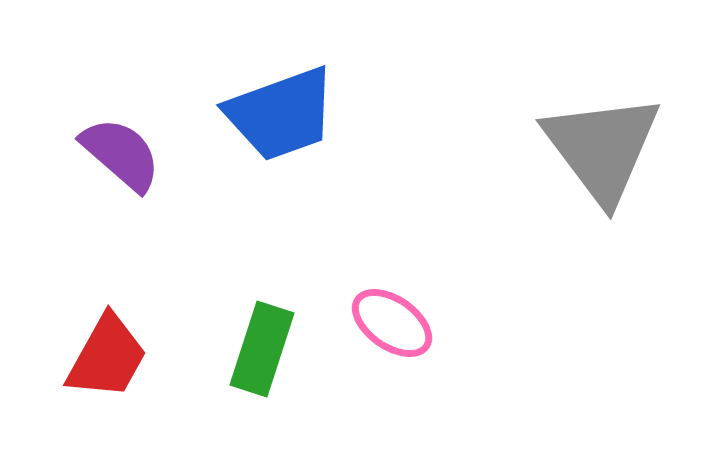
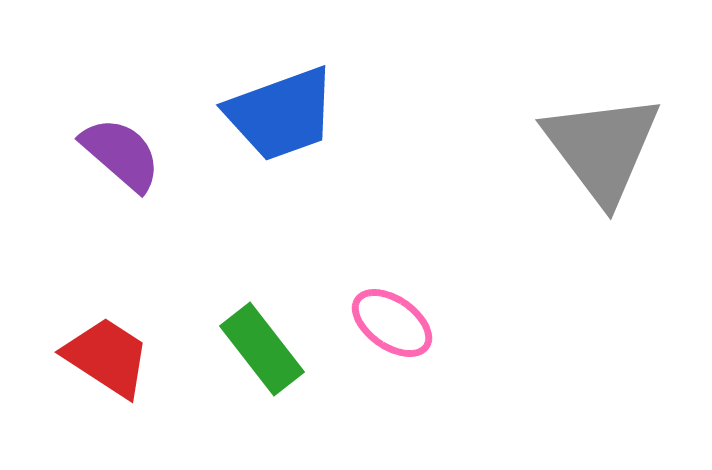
green rectangle: rotated 56 degrees counterclockwise
red trapezoid: rotated 86 degrees counterclockwise
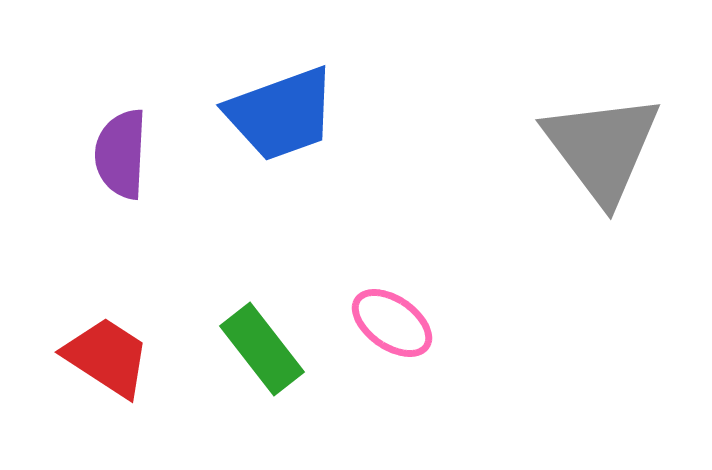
purple semicircle: rotated 128 degrees counterclockwise
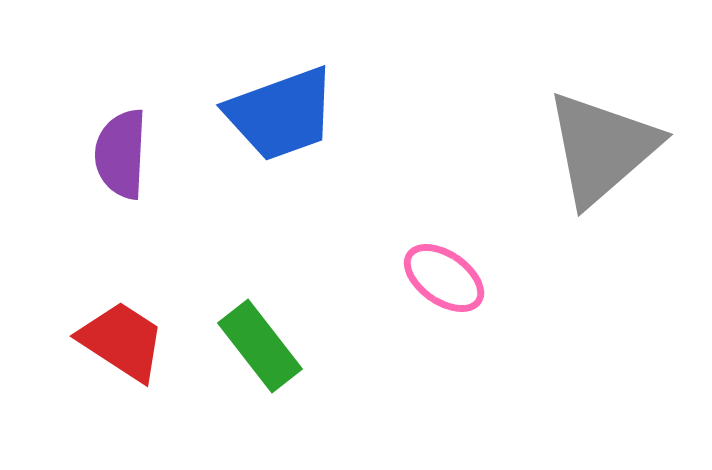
gray triangle: rotated 26 degrees clockwise
pink ellipse: moved 52 px right, 45 px up
green rectangle: moved 2 px left, 3 px up
red trapezoid: moved 15 px right, 16 px up
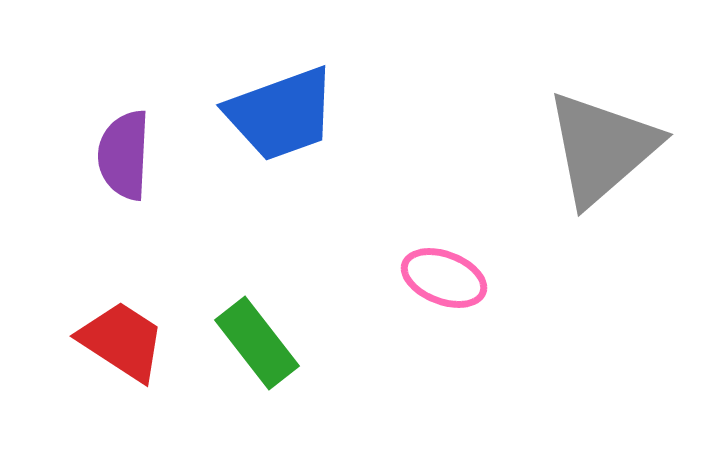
purple semicircle: moved 3 px right, 1 px down
pink ellipse: rotated 14 degrees counterclockwise
green rectangle: moved 3 px left, 3 px up
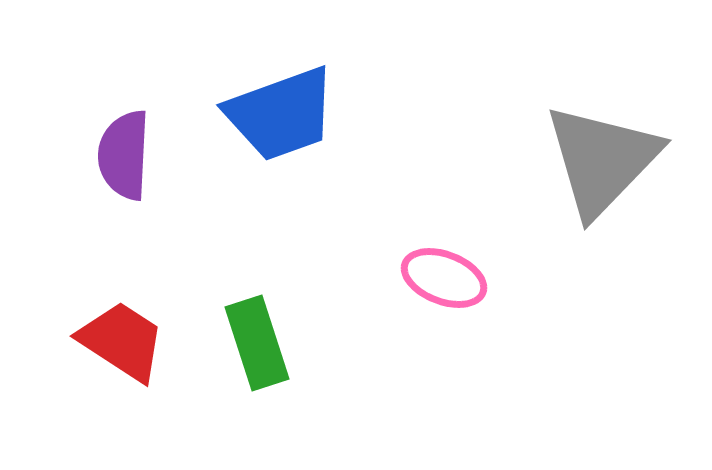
gray triangle: moved 12 px down; rotated 5 degrees counterclockwise
green rectangle: rotated 20 degrees clockwise
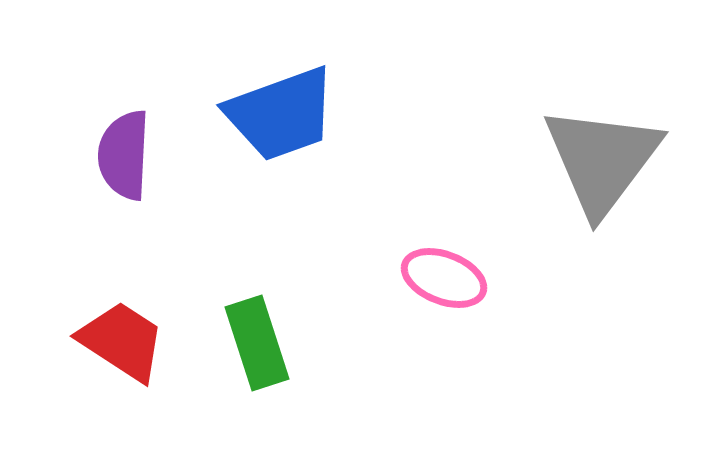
gray triangle: rotated 7 degrees counterclockwise
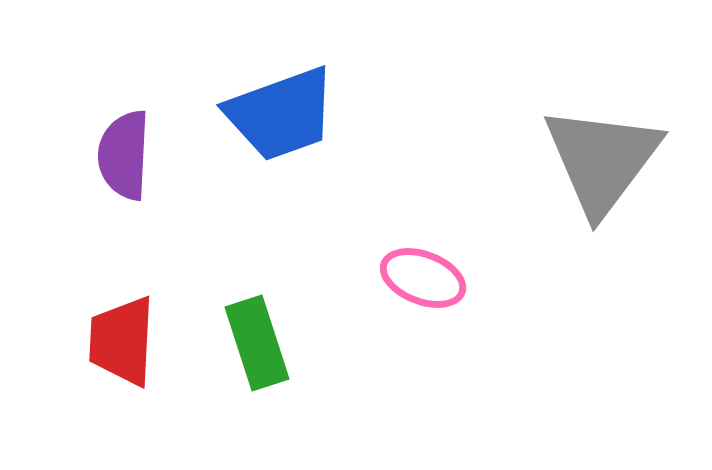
pink ellipse: moved 21 px left
red trapezoid: rotated 120 degrees counterclockwise
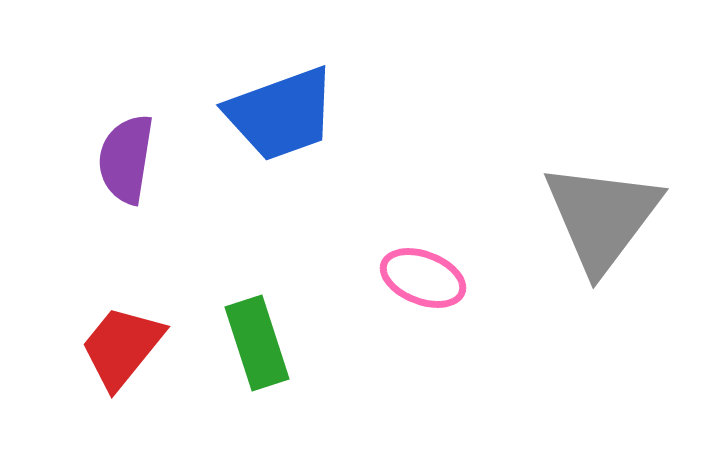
purple semicircle: moved 2 px right, 4 px down; rotated 6 degrees clockwise
gray triangle: moved 57 px down
red trapezoid: moved 6 px down; rotated 36 degrees clockwise
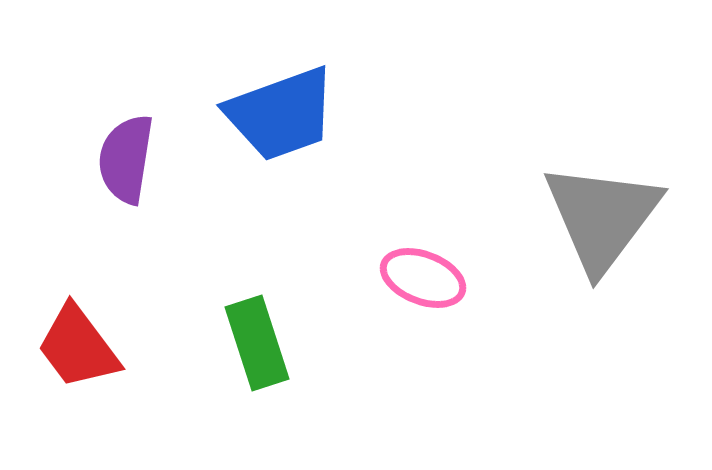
red trapezoid: moved 44 px left; rotated 76 degrees counterclockwise
